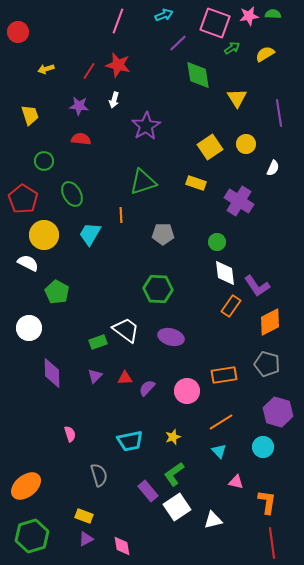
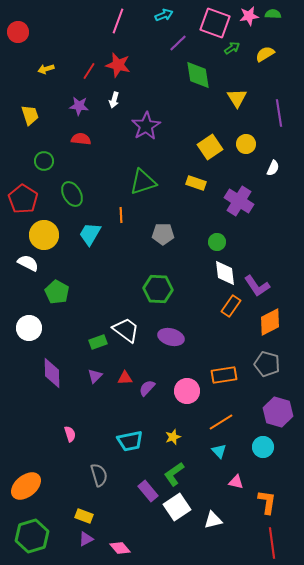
pink diamond at (122, 546): moved 2 px left, 2 px down; rotated 30 degrees counterclockwise
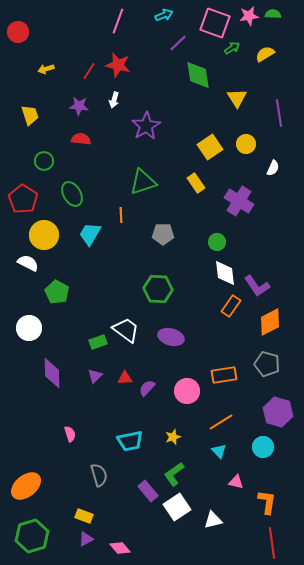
yellow rectangle at (196, 183): rotated 36 degrees clockwise
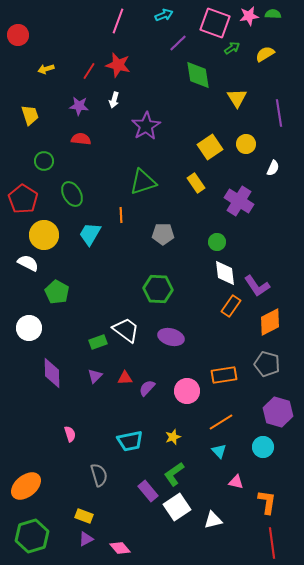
red circle at (18, 32): moved 3 px down
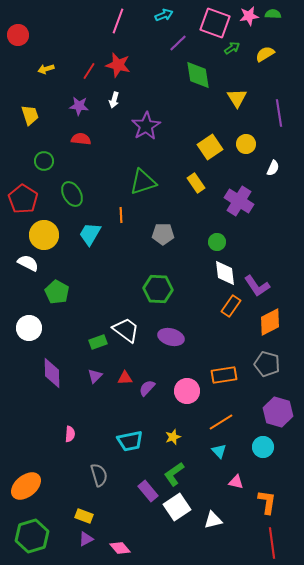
pink semicircle at (70, 434): rotated 21 degrees clockwise
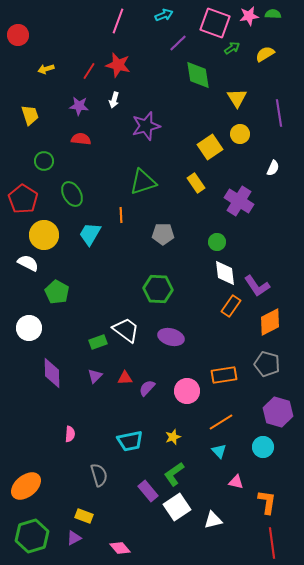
purple star at (146, 126): rotated 16 degrees clockwise
yellow circle at (246, 144): moved 6 px left, 10 px up
purple triangle at (86, 539): moved 12 px left, 1 px up
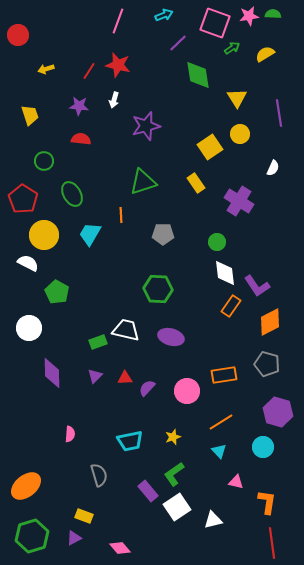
white trapezoid at (126, 330): rotated 24 degrees counterclockwise
